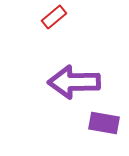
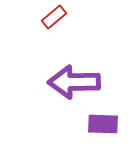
purple rectangle: moved 1 px left, 1 px down; rotated 8 degrees counterclockwise
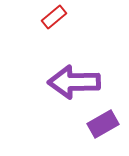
purple rectangle: rotated 32 degrees counterclockwise
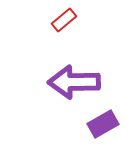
red rectangle: moved 10 px right, 3 px down
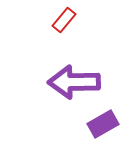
red rectangle: rotated 10 degrees counterclockwise
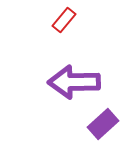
purple rectangle: rotated 12 degrees counterclockwise
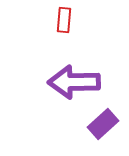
red rectangle: rotated 35 degrees counterclockwise
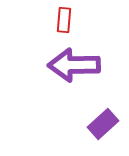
purple arrow: moved 17 px up
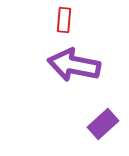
purple arrow: rotated 12 degrees clockwise
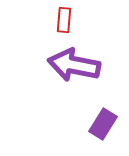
purple rectangle: rotated 16 degrees counterclockwise
